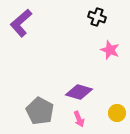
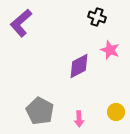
purple diamond: moved 26 px up; rotated 44 degrees counterclockwise
yellow circle: moved 1 px left, 1 px up
pink arrow: rotated 21 degrees clockwise
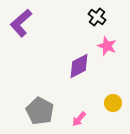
black cross: rotated 18 degrees clockwise
pink star: moved 3 px left, 4 px up
yellow circle: moved 3 px left, 9 px up
pink arrow: rotated 42 degrees clockwise
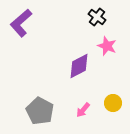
pink arrow: moved 4 px right, 9 px up
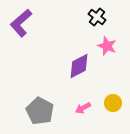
pink arrow: moved 2 px up; rotated 21 degrees clockwise
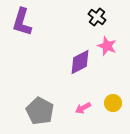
purple L-shape: moved 1 px right, 1 px up; rotated 32 degrees counterclockwise
purple diamond: moved 1 px right, 4 px up
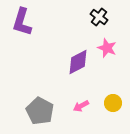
black cross: moved 2 px right
pink star: moved 2 px down
purple diamond: moved 2 px left
pink arrow: moved 2 px left, 2 px up
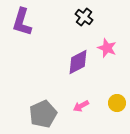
black cross: moved 15 px left
yellow circle: moved 4 px right
gray pentagon: moved 3 px right, 3 px down; rotated 20 degrees clockwise
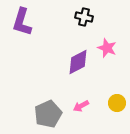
black cross: rotated 24 degrees counterclockwise
gray pentagon: moved 5 px right
